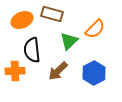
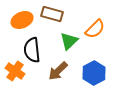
orange cross: rotated 36 degrees clockwise
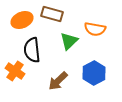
orange semicircle: rotated 55 degrees clockwise
brown arrow: moved 10 px down
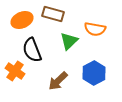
brown rectangle: moved 1 px right
black semicircle: rotated 15 degrees counterclockwise
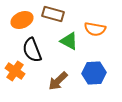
green triangle: rotated 48 degrees counterclockwise
blue hexagon: rotated 25 degrees clockwise
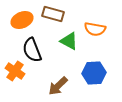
brown arrow: moved 5 px down
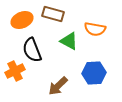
orange cross: rotated 30 degrees clockwise
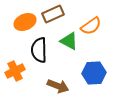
brown rectangle: rotated 40 degrees counterclockwise
orange ellipse: moved 3 px right, 2 px down
orange semicircle: moved 4 px left, 3 px up; rotated 45 degrees counterclockwise
black semicircle: moved 7 px right; rotated 20 degrees clockwise
brown arrow: rotated 115 degrees counterclockwise
